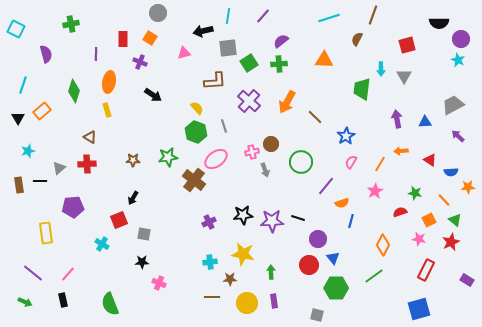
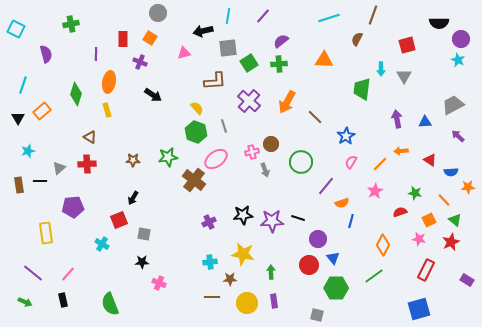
green diamond at (74, 91): moved 2 px right, 3 px down
orange line at (380, 164): rotated 14 degrees clockwise
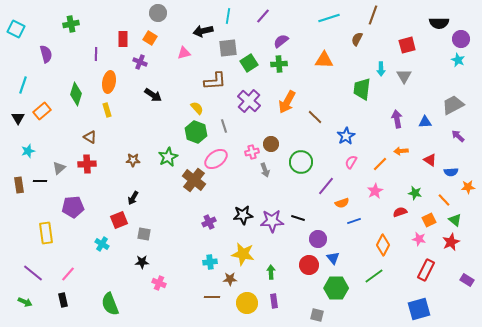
green star at (168, 157): rotated 18 degrees counterclockwise
blue line at (351, 221): moved 3 px right; rotated 56 degrees clockwise
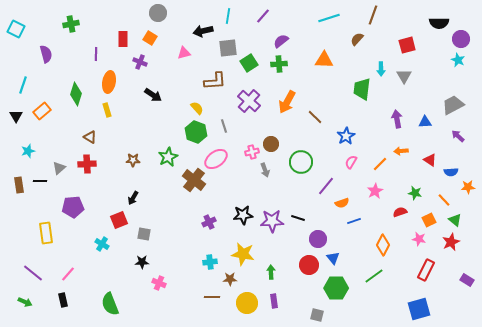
brown semicircle at (357, 39): rotated 16 degrees clockwise
black triangle at (18, 118): moved 2 px left, 2 px up
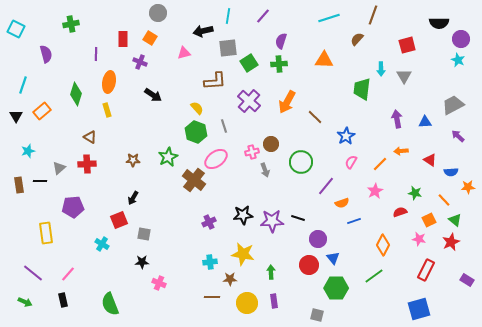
purple semicircle at (281, 41): rotated 35 degrees counterclockwise
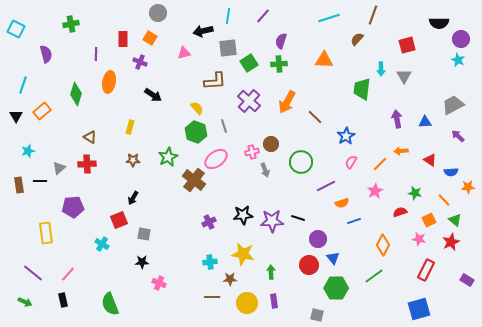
yellow rectangle at (107, 110): moved 23 px right, 17 px down; rotated 32 degrees clockwise
purple line at (326, 186): rotated 24 degrees clockwise
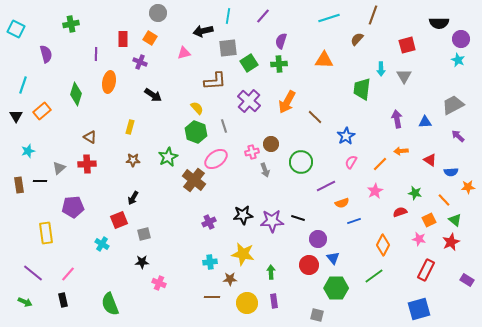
gray square at (144, 234): rotated 24 degrees counterclockwise
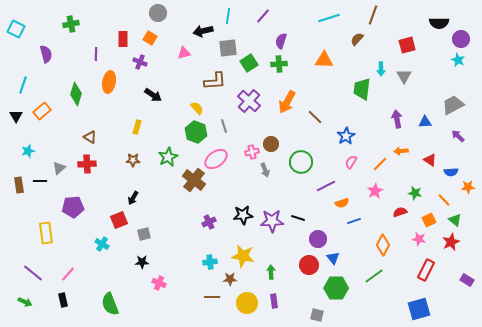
yellow rectangle at (130, 127): moved 7 px right
yellow star at (243, 254): moved 2 px down
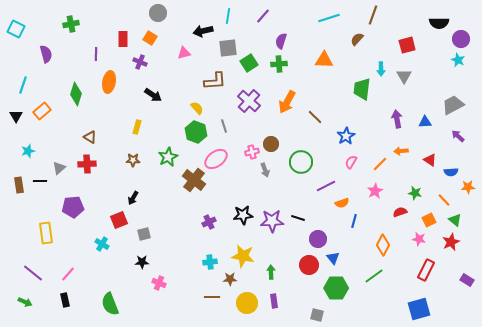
blue line at (354, 221): rotated 56 degrees counterclockwise
black rectangle at (63, 300): moved 2 px right
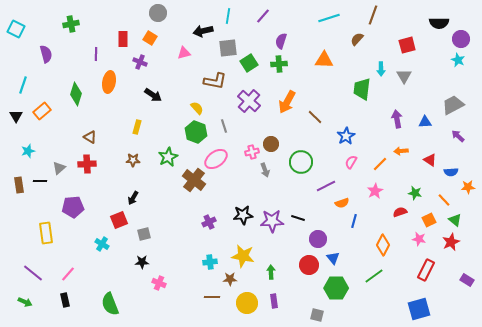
brown L-shape at (215, 81): rotated 15 degrees clockwise
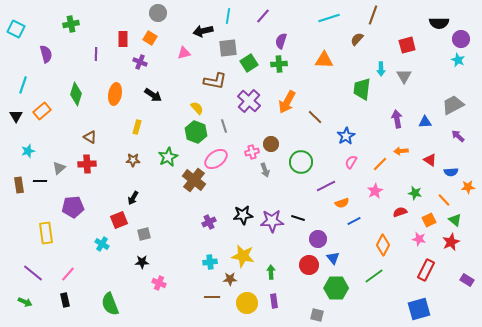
orange ellipse at (109, 82): moved 6 px right, 12 px down
blue line at (354, 221): rotated 48 degrees clockwise
